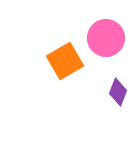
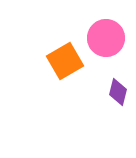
purple diamond: rotated 8 degrees counterclockwise
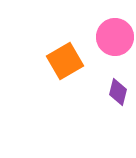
pink circle: moved 9 px right, 1 px up
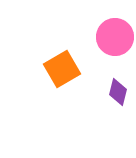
orange square: moved 3 px left, 8 px down
